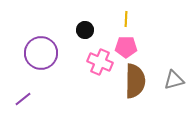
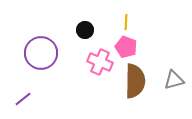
yellow line: moved 3 px down
pink pentagon: rotated 20 degrees clockwise
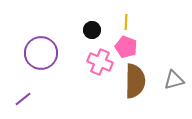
black circle: moved 7 px right
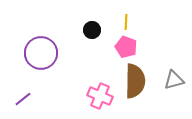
pink cross: moved 34 px down
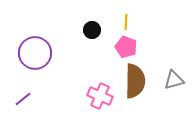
purple circle: moved 6 px left
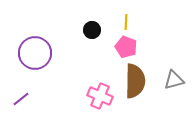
purple line: moved 2 px left
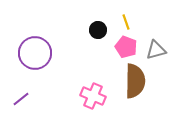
yellow line: rotated 21 degrees counterclockwise
black circle: moved 6 px right
gray triangle: moved 18 px left, 30 px up
pink cross: moved 7 px left
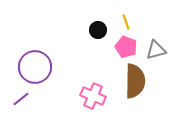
purple circle: moved 14 px down
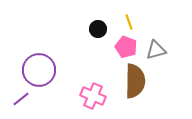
yellow line: moved 3 px right
black circle: moved 1 px up
purple circle: moved 4 px right, 3 px down
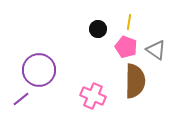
yellow line: rotated 28 degrees clockwise
gray triangle: rotated 50 degrees clockwise
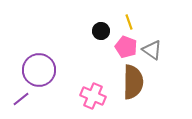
yellow line: rotated 28 degrees counterclockwise
black circle: moved 3 px right, 2 px down
gray triangle: moved 4 px left
brown semicircle: moved 2 px left, 1 px down
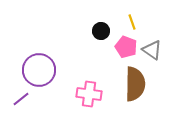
yellow line: moved 3 px right
brown semicircle: moved 2 px right, 2 px down
pink cross: moved 4 px left, 2 px up; rotated 15 degrees counterclockwise
